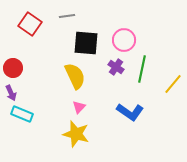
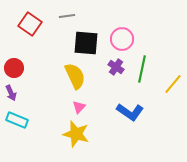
pink circle: moved 2 px left, 1 px up
red circle: moved 1 px right
cyan rectangle: moved 5 px left, 6 px down
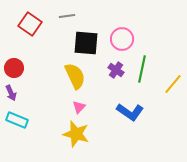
purple cross: moved 3 px down
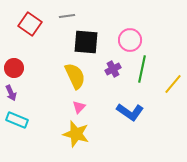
pink circle: moved 8 px right, 1 px down
black square: moved 1 px up
purple cross: moved 3 px left, 1 px up; rotated 28 degrees clockwise
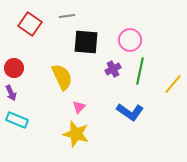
green line: moved 2 px left, 2 px down
yellow semicircle: moved 13 px left, 1 px down
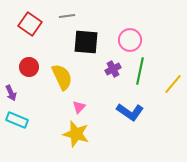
red circle: moved 15 px right, 1 px up
